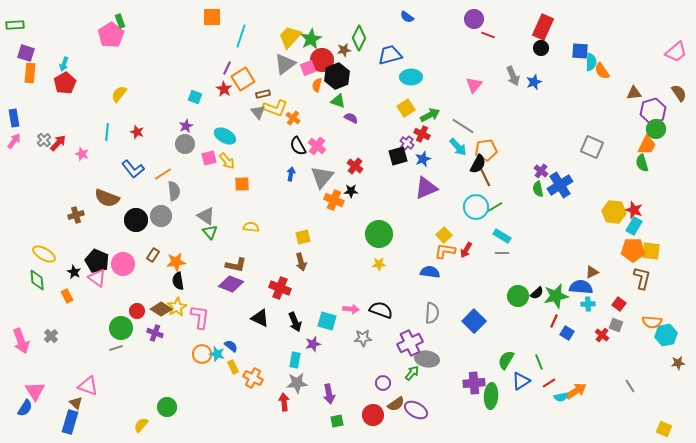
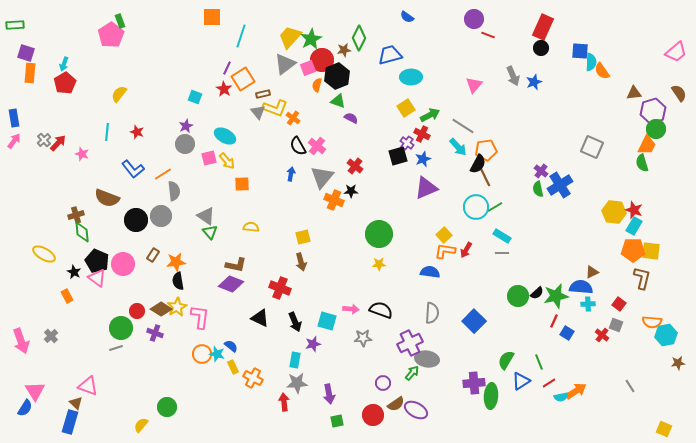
green diamond at (37, 280): moved 45 px right, 48 px up
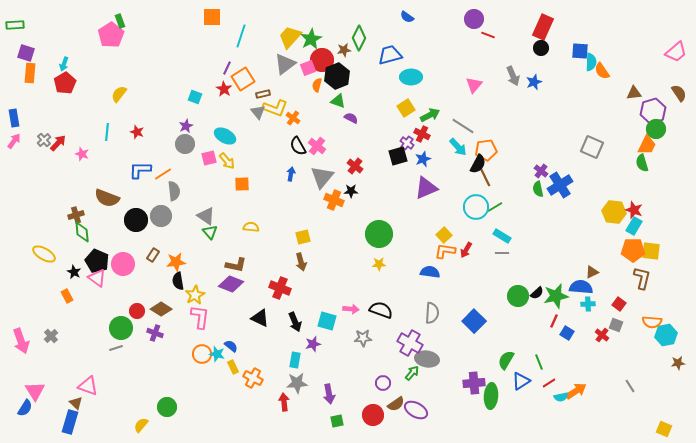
blue L-shape at (133, 169): moved 7 px right, 1 px down; rotated 130 degrees clockwise
yellow star at (177, 307): moved 18 px right, 12 px up
purple cross at (410, 343): rotated 35 degrees counterclockwise
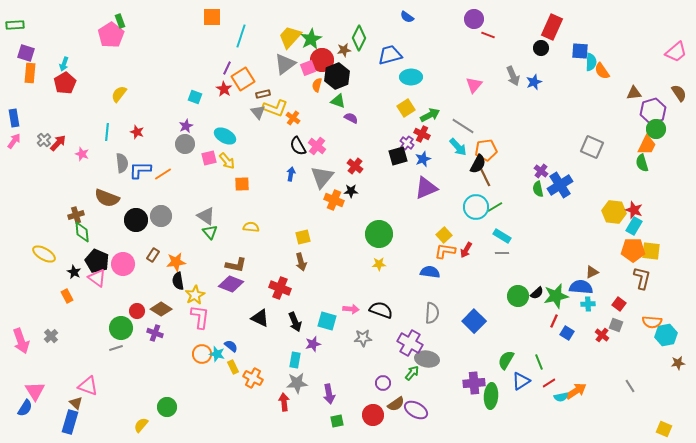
red rectangle at (543, 27): moved 9 px right
gray semicircle at (174, 191): moved 52 px left, 28 px up
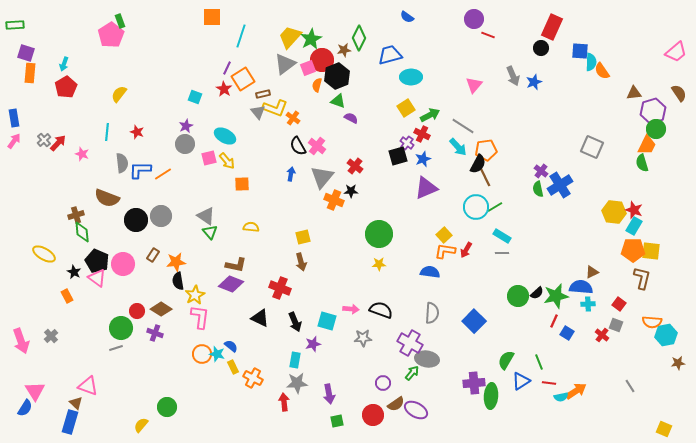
red pentagon at (65, 83): moved 1 px right, 4 px down
red line at (549, 383): rotated 40 degrees clockwise
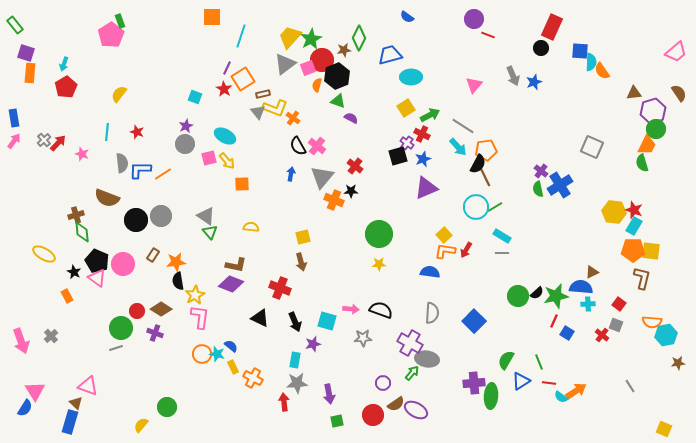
green rectangle at (15, 25): rotated 54 degrees clockwise
cyan semicircle at (561, 397): rotated 48 degrees clockwise
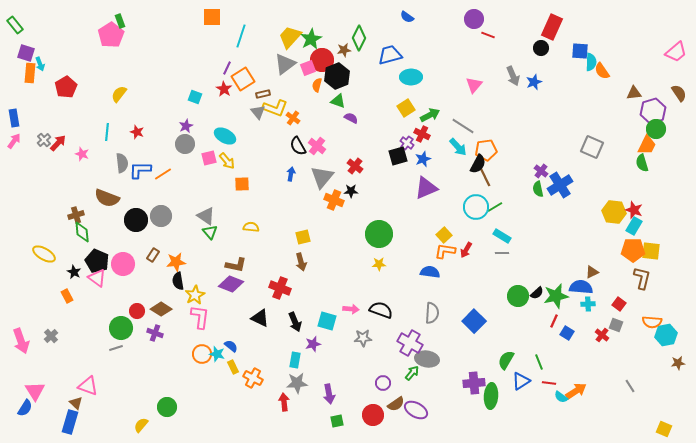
cyan arrow at (64, 64): moved 24 px left; rotated 40 degrees counterclockwise
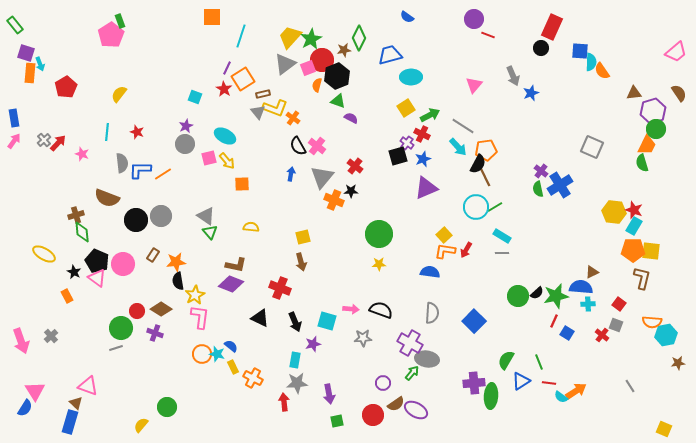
blue star at (534, 82): moved 3 px left, 11 px down
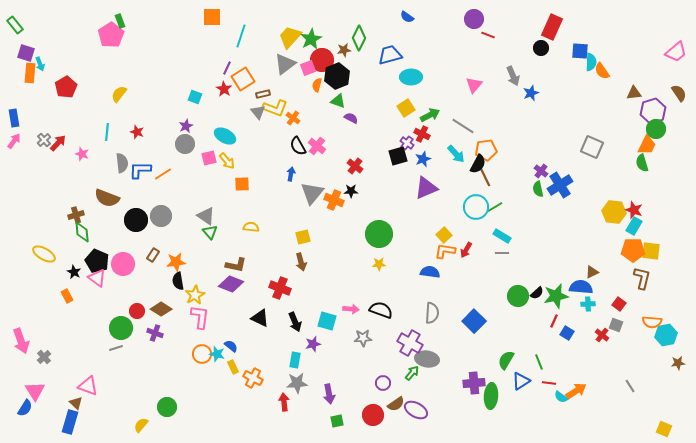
cyan arrow at (458, 147): moved 2 px left, 7 px down
gray triangle at (322, 177): moved 10 px left, 16 px down
gray cross at (51, 336): moved 7 px left, 21 px down
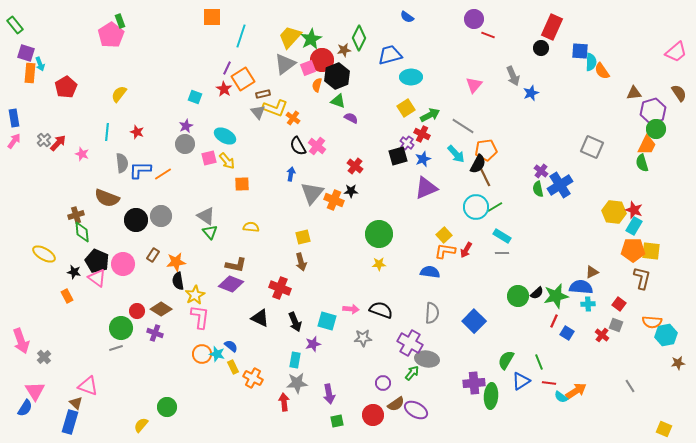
black star at (74, 272): rotated 16 degrees counterclockwise
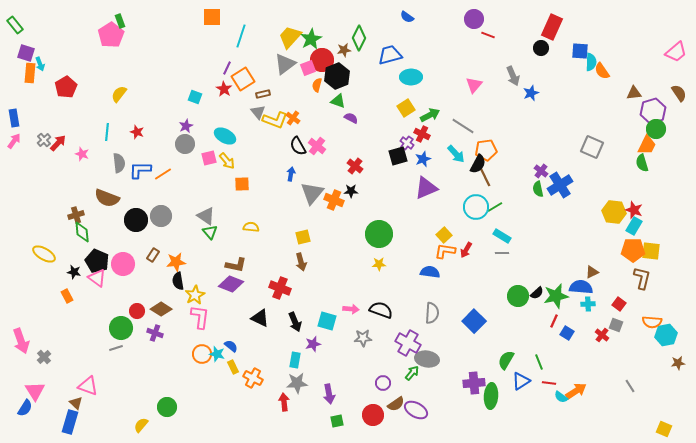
yellow L-shape at (275, 108): moved 12 px down
gray semicircle at (122, 163): moved 3 px left
purple cross at (410, 343): moved 2 px left
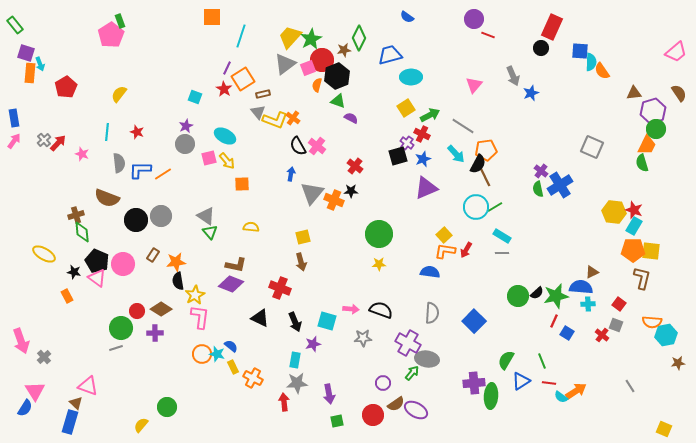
purple cross at (155, 333): rotated 21 degrees counterclockwise
green line at (539, 362): moved 3 px right, 1 px up
